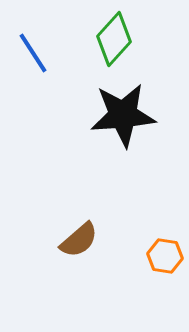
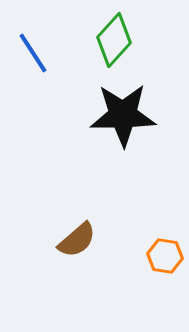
green diamond: moved 1 px down
black star: rotated 4 degrees clockwise
brown semicircle: moved 2 px left
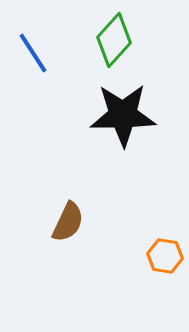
brown semicircle: moved 9 px left, 18 px up; rotated 24 degrees counterclockwise
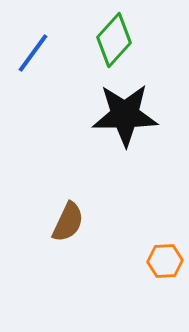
blue line: rotated 69 degrees clockwise
black star: moved 2 px right
orange hexagon: moved 5 px down; rotated 12 degrees counterclockwise
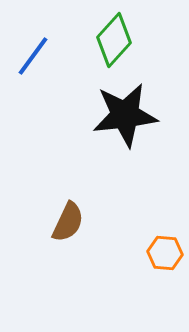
blue line: moved 3 px down
black star: rotated 6 degrees counterclockwise
orange hexagon: moved 8 px up; rotated 8 degrees clockwise
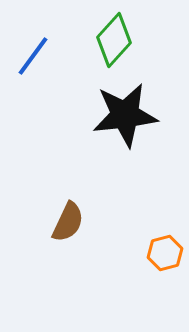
orange hexagon: rotated 20 degrees counterclockwise
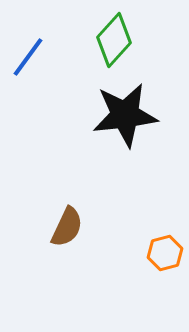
blue line: moved 5 px left, 1 px down
brown semicircle: moved 1 px left, 5 px down
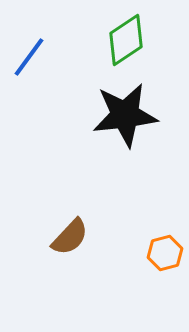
green diamond: moved 12 px right; rotated 14 degrees clockwise
blue line: moved 1 px right
brown semicircle: moved 3 px right, 10 px down; rotated 18 degrees clockwise
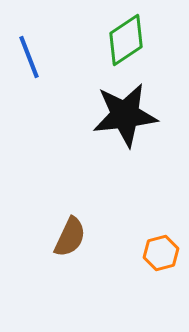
blue line: rotated 57 degrees counterclockwise
brown semicircle: rotated 18 degrees counterclockwise
orange hexagon: moved 4 px left
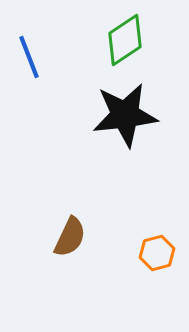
green diamond: moved 1 px left
orange hexagon: moved 4 px left
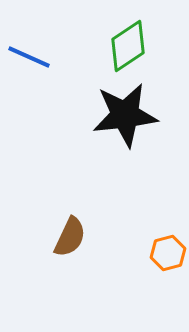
green diamond: moved 3 px right, 6 px down
blue line: rotated 45 degrees counterclockwise
orange hexagon: moved 11 px right
